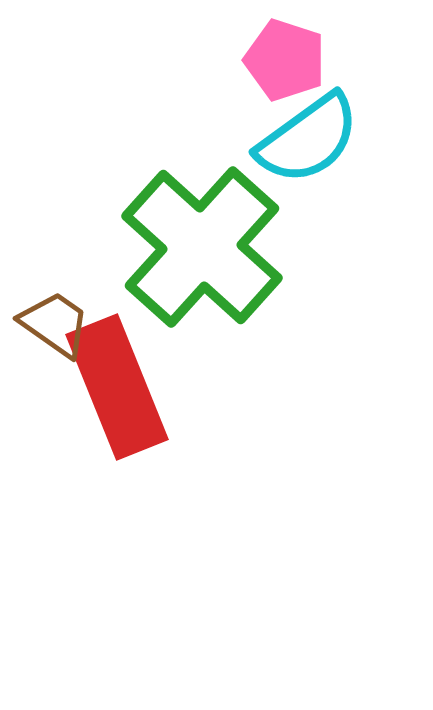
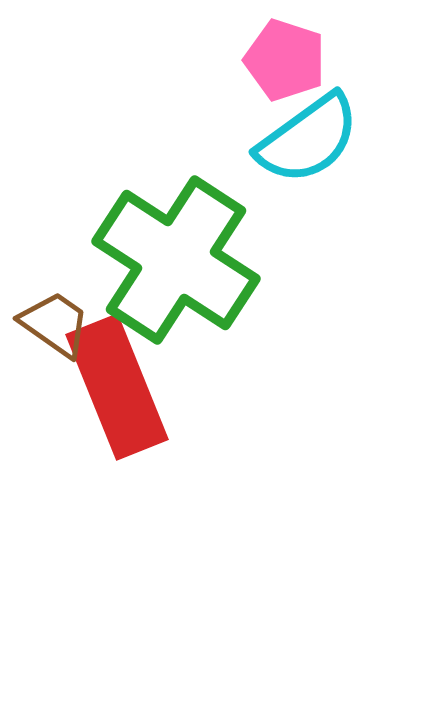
green cross: moved 26 px left, 13 px down; rotated 9 degrees counterclockwise
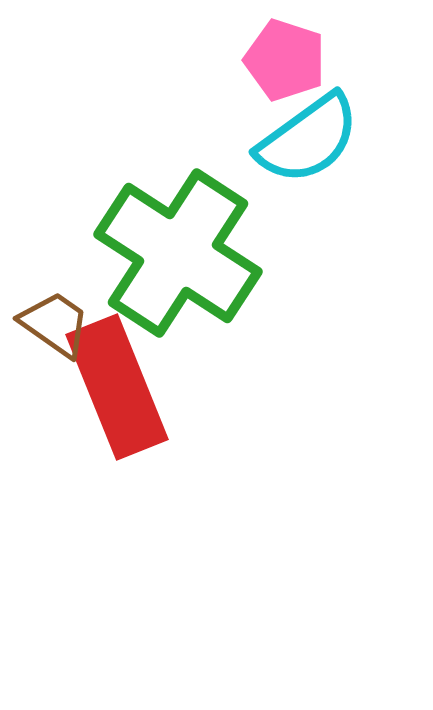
green cross: moved 2 px right, 7 px up
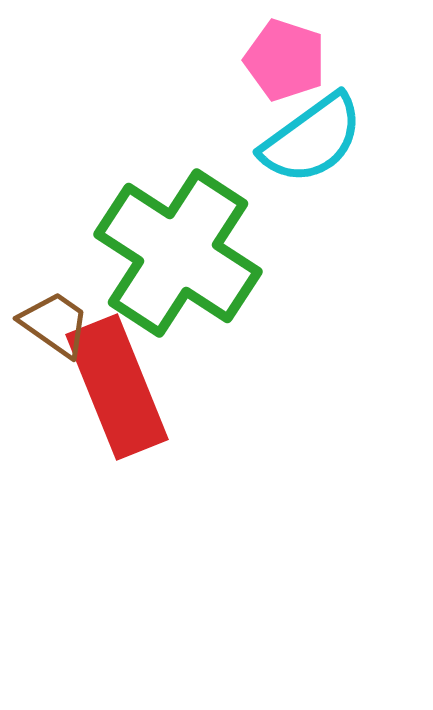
cyan semicircle: moved 4 px right
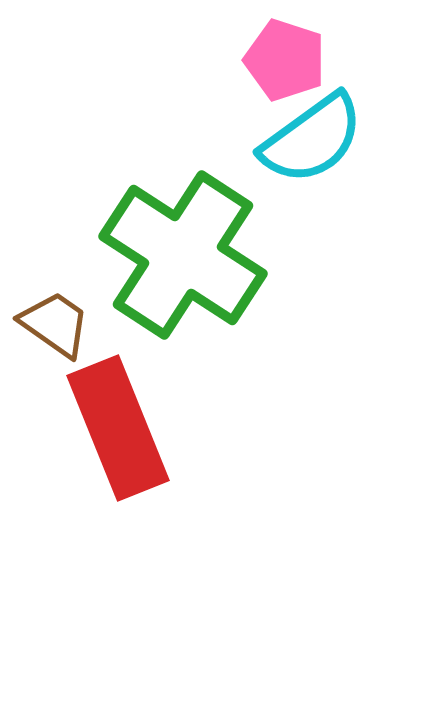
green cross: moved 5 px right, 2 px down
red rectangle: moved 1 px right, 41 px down
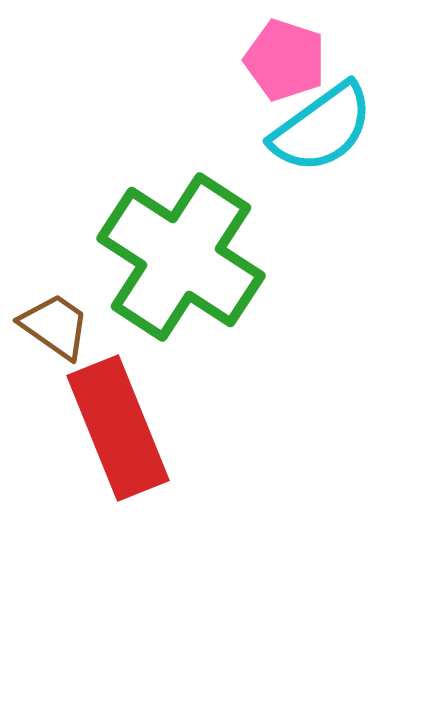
cyan semicircle: moved 10 px right, 11 px up
green cross: moved 2 px left, 2 px down
brown trapezoid: moved 2 px down
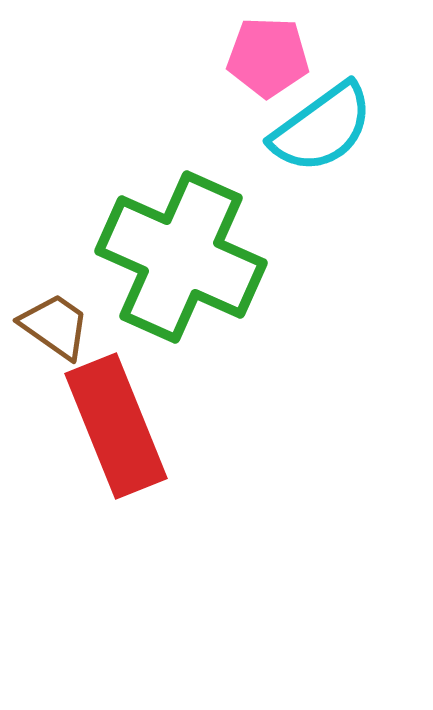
pink pentagon: moved 17 px left, 3 px up; rotated 16 degrees counterclockwise
green cross: rotated 9 degrees counterclockwise
red rectangle: moved 2 px left, 2 px up
